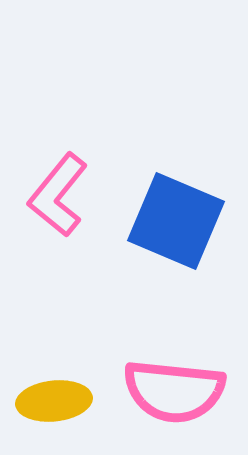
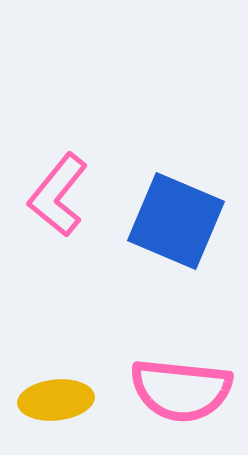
pink semicircle: moved 7 px right, 1 px up
yellow ellipse: moved 2 px right, 1 px up
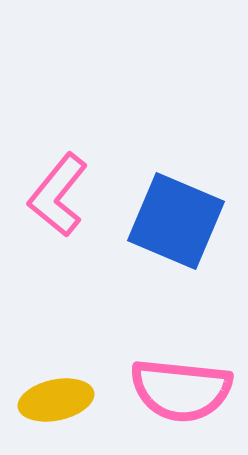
yellow ellipse: rotated 6 degrees counterclockwise
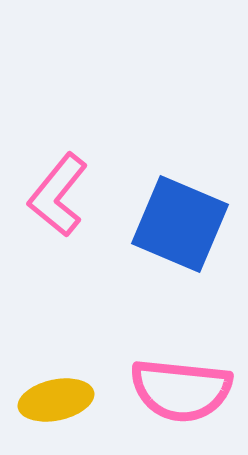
blue square: moved 4 px right, 3 px down
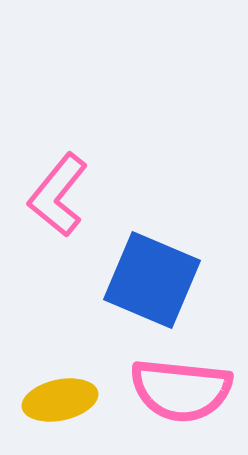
blue square: moved 28 px left, 56 px down
yellow ellipse: moved 4 px right
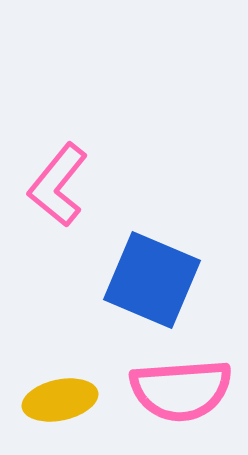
pink L-shape: moved 10 px up
pink semicircle: rotated 10 degrees counterclockwise
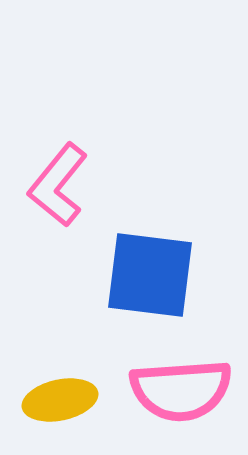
blue square: moved 2 px left, 5 px up; rotated 16 degrees counterclockwise
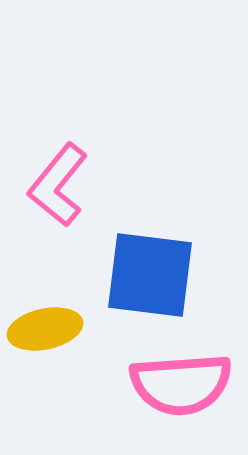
pink semicircle: moved 6 px up
yellow ellipse: moved 15 px left, 71 px up
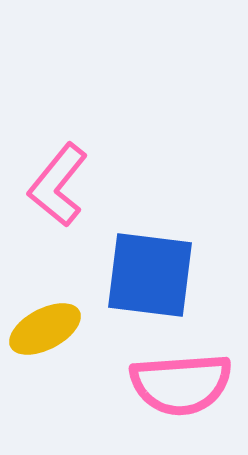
yellow ellipse: rotated 16 degrees counterclockwise
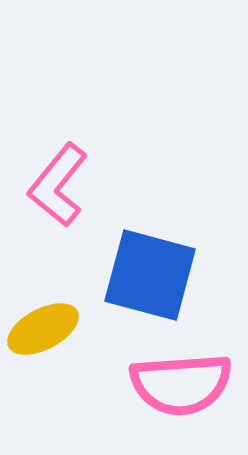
blue square: rotated 8 degrees clockwise
yellow ellipse: moved 2 px left
